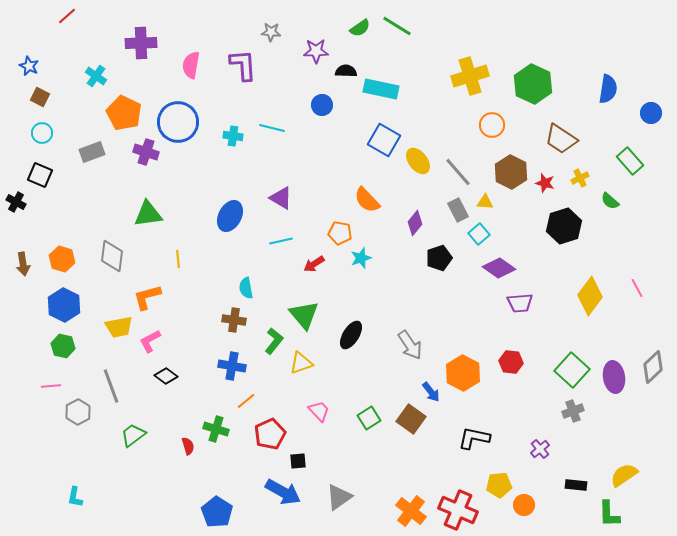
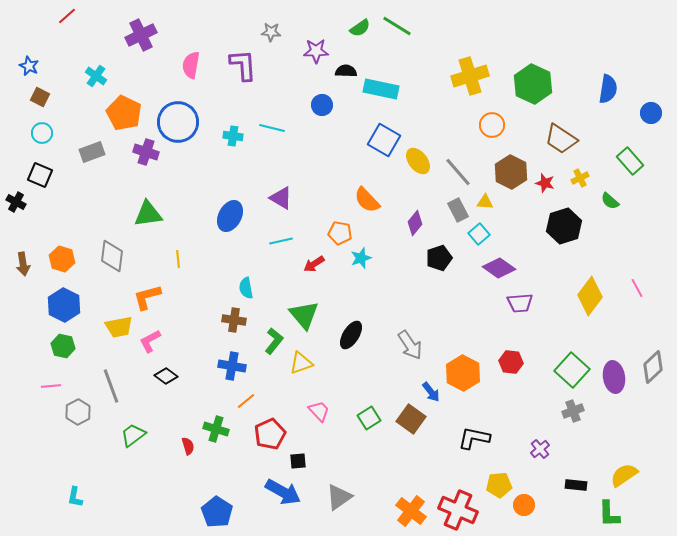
purple cross at (141, 43): moved 8 px up; rotated 24 degrees counterclockwise
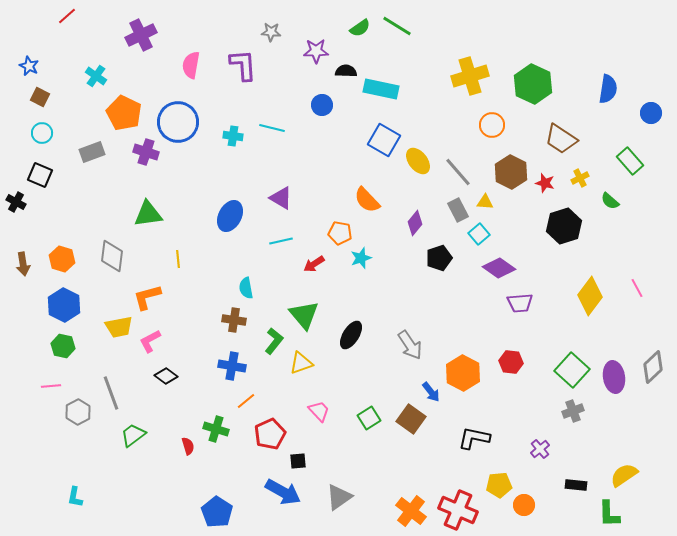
gray line at (111, 386): moved 7 px down
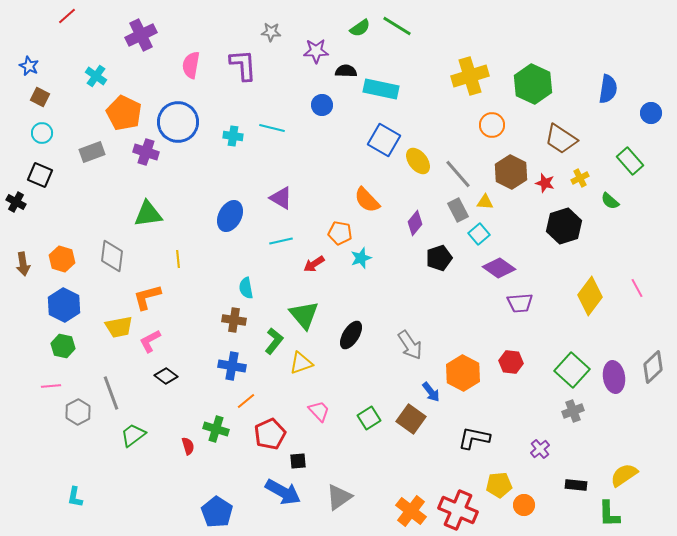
gray line at (458, 172): moved 2 px down
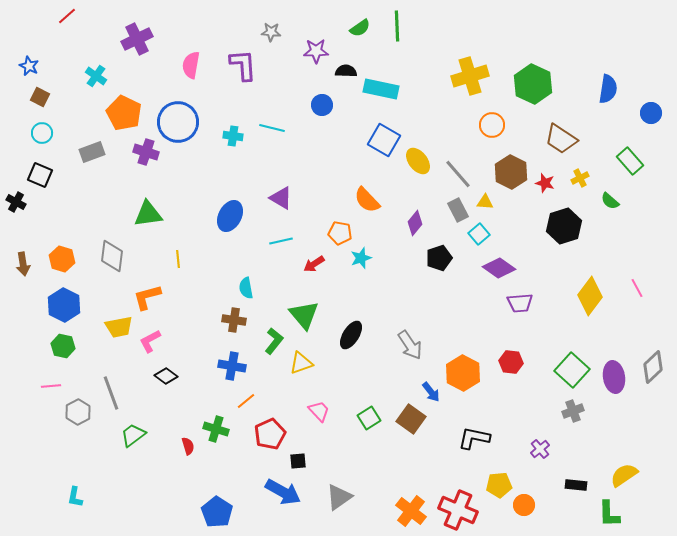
green line at (397, 26): rotated 56 degrees clockwise
purple cross at (141, 35): moved 4 px left, 4 px down
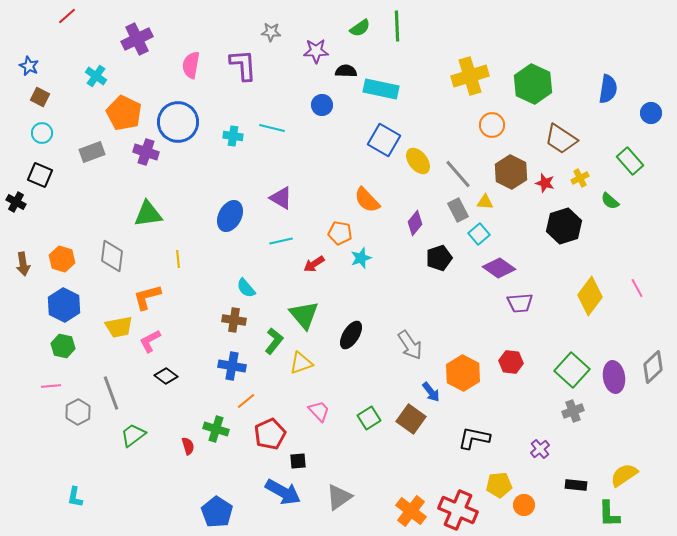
cyan semicircle at (246, 288): rotated 30 degrees counterclockwise
